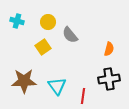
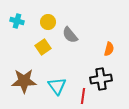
black cross: moved 8 px left
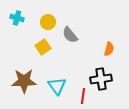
cyan cross: moved 3 px up
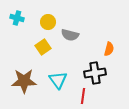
gray semicircle: rotated 36 degrees counterclockwise
black cross: moved 6 px left, 6 px up
cyan triangle: moved 1 px right, 6 px up
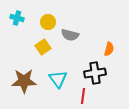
cyan triangle: moved 1 px up
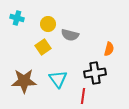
yellow circle: moved 2 px down
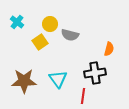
cyan cross: moved 4 px down; rotated 24 degrees clockwise
yellow circle: moved 2 px right
yellow square: moved 3 px left, 5 px up
